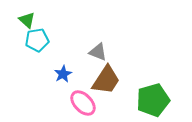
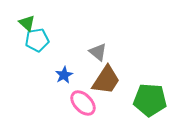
green triangle: moved 3 px down
gray triangle: rotated 18 degrees clockwise
blue star: moved 1 px right, 1 px down
green pentagon: moved 3 px left; rotated 20 degrees clockwise
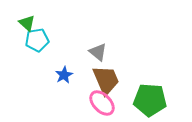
brown trapezoid: rotated 56 degrees counterclockwise
pink ellipse: moved 19 px right
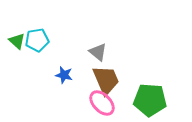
green triangle: moved 10 px left, 18 px down
blue star: rotated 30 degrees counterclockwise
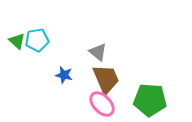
brown trapezoid: moved 1 px up
pink ellipse: moved 1 px down
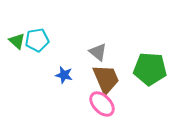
green pentagon: moved 31 px up
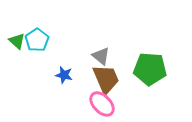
cyan pentagon: rotated 25 degrees counterclockwise
gray triangle: moved 3 px right, 4 px down
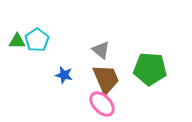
green triangle: rotated 42 degrees counterclockwise
gray triangle: moved 6 px up
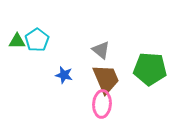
pink ellipse: rotated 48 degrees clockwise
